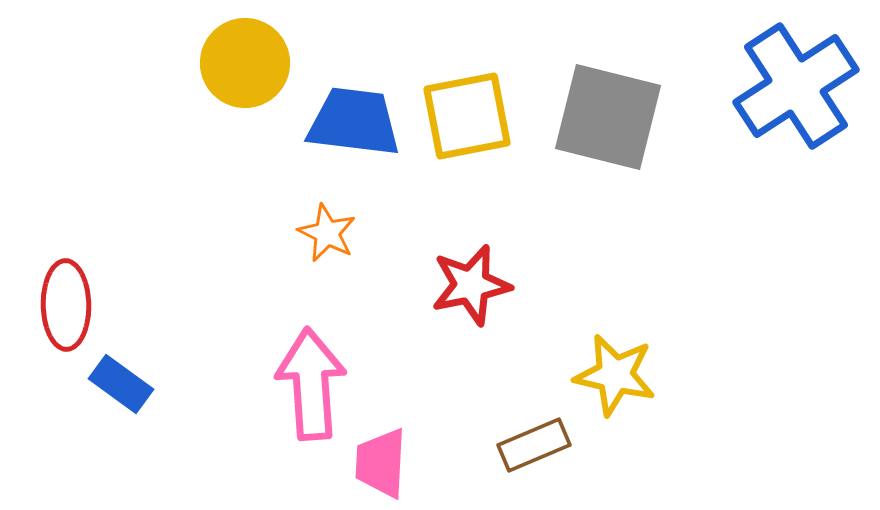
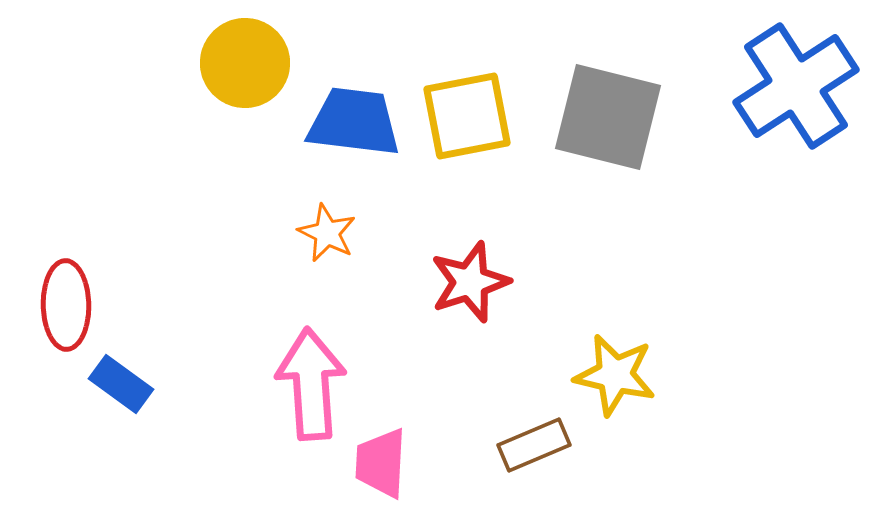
red star: moved 1 px left, 3 px up; rotated 6 degrees counterclockwise
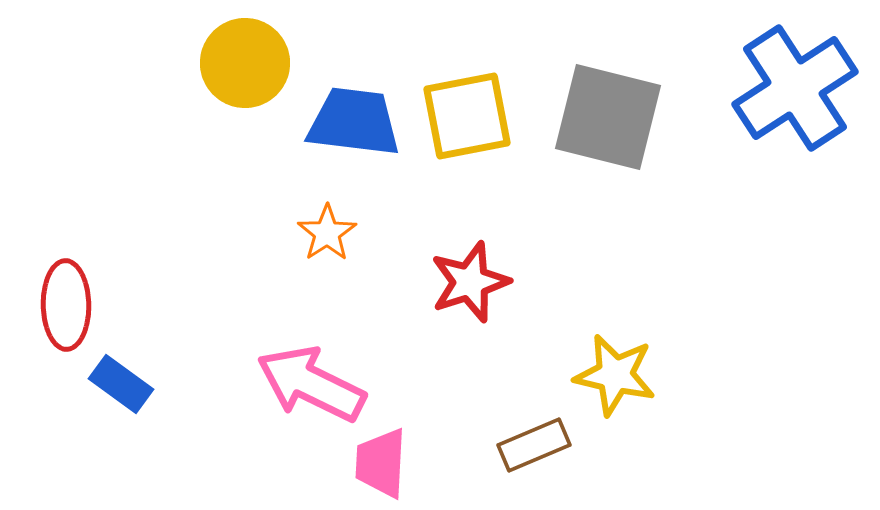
blue cross: moved 1 px left, 2 px down
orange star: rotated 12 degrees clockwise
pink arrow: rotated 60 degrees counterclockwise
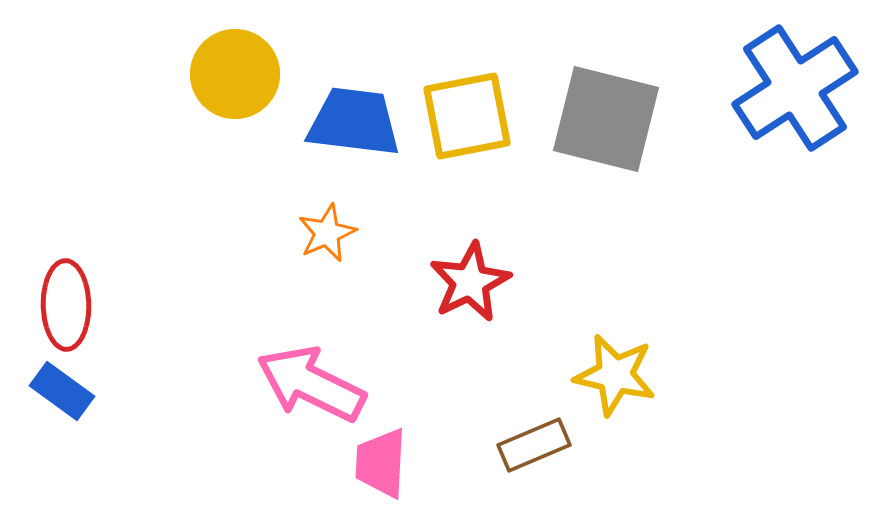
yellow circle: moved 10 px left, 11 px down
gray square: moved 2 px left, 2 px down
orange star: rotated 10 degrees clockwise
red star: rotated 8 degrees counterclockwise
blue rectangle: moved 59 px left, 7 px down
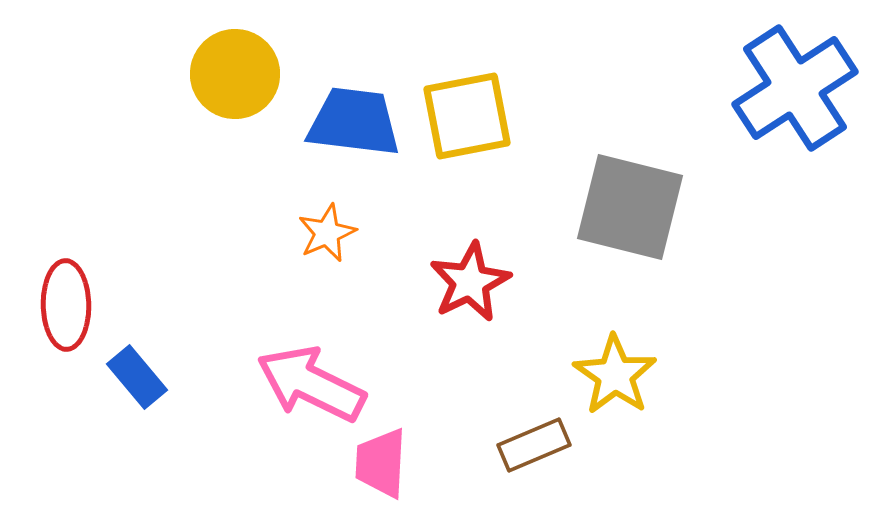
gray square: moved 24 px right, 88 px down
yellow star: rotated 22 degrees clockwise
blue rectangle: moved 75 px right, 14 px up; rotated 14 degrees clockwise
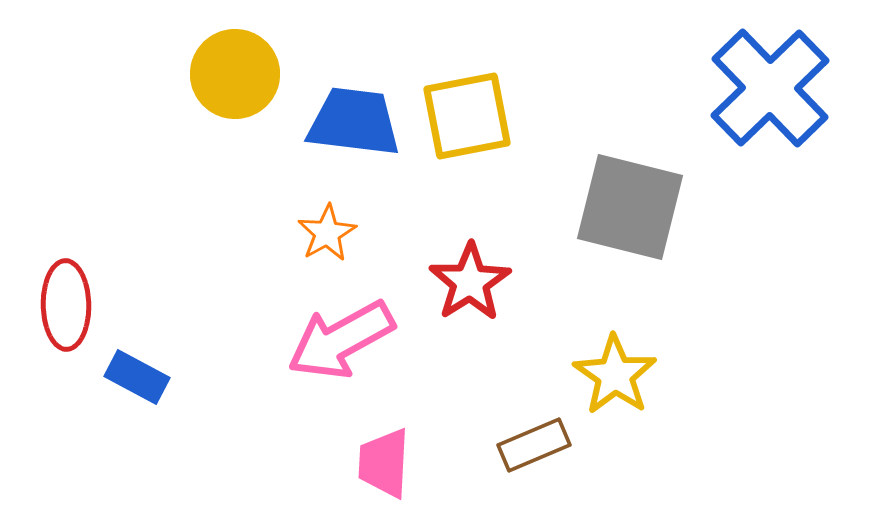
blue cross: moved 25 px left; rotated 11 degrees counterclockwise
orange star: rotated 6 degrees counterclockwise
red star: rotated 6 degrees counterclockwise
blue rectangle: rotated 22 degrees counterclockwise
pink arrow: moved 30 px right, 44 px up; rotated 55 degrees counterclockwise
pink trapezoid: moved 3 px right
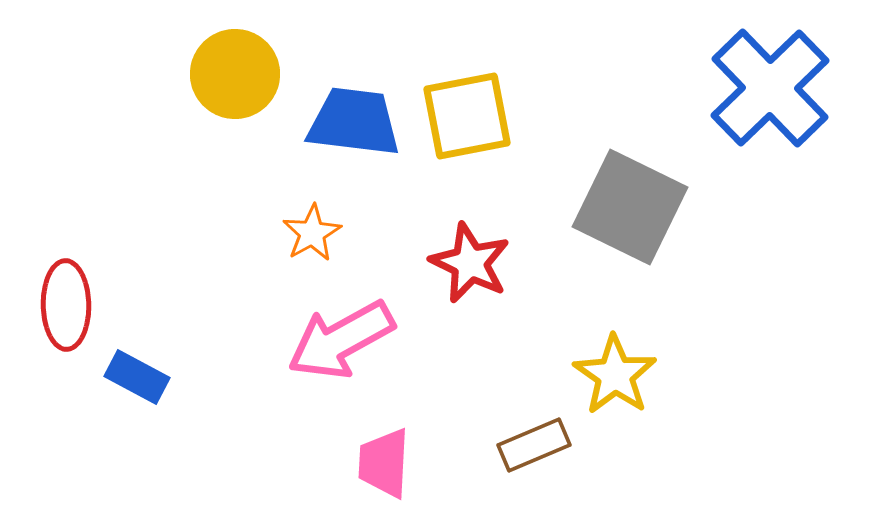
gray square: rotated 12 degrees clockwise
orange star: moved 15 px left
red star: moved 19 px up; rotated 14 degrees counterclockwise
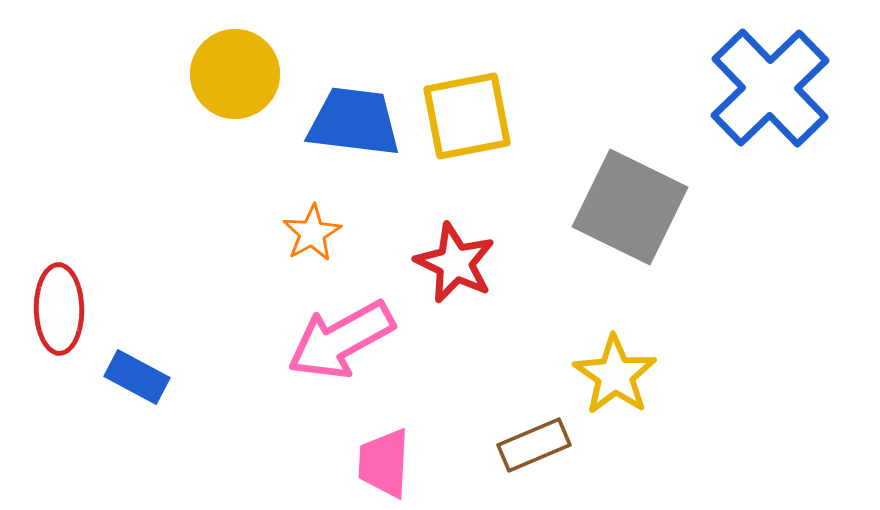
red star: moved 15 px left
red ellipse: moved 7 px left, 4 px down
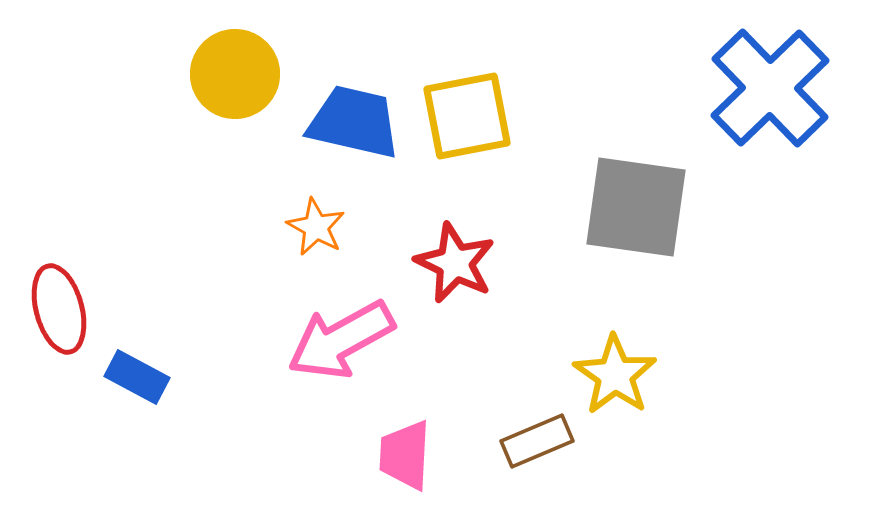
blue trapezoid: rotated 6 degrees clockwise
gray square: moved 6 px right; rotated 18 degrees counterclockwise
orange star: moved 4 px right, 6 px up; rotated 14 degrees counterclockwise
red ellipse: rotated 14 degrees counterclockwise
brown rectangle: moved 3 px right, 4 px up
pink trapezoid: moved 21 px right, 8 px up
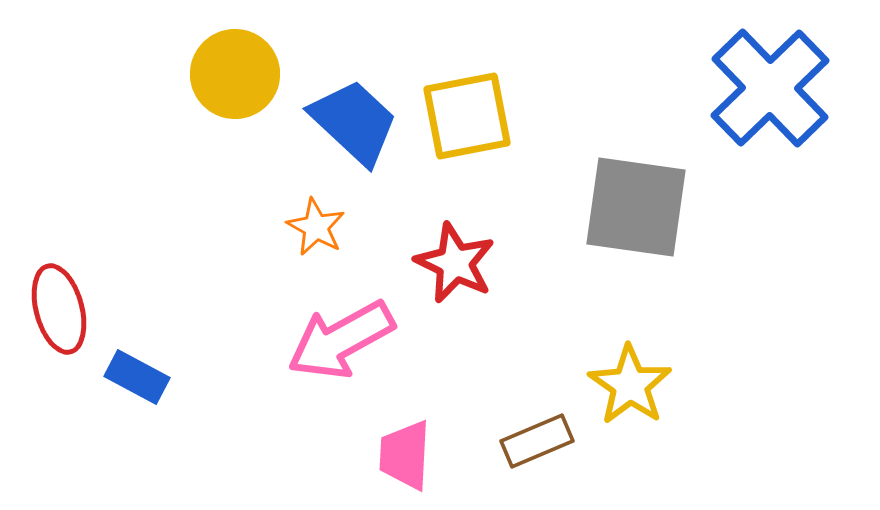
blue trapezoid: rotated 30 degrees clockwise
yellow star: moved 15 px right, 10 px down
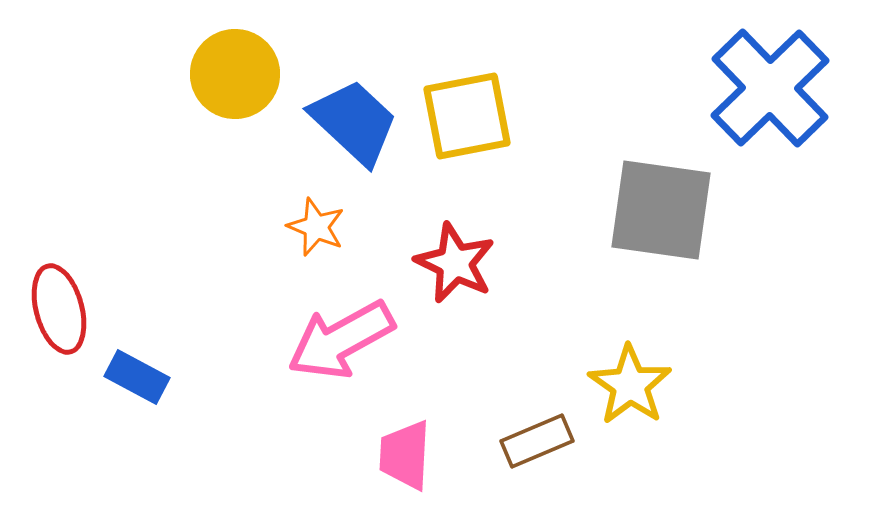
gray square: moved 25 px right, 3 px down
orange star: rotated 6 degrees counterclockwise
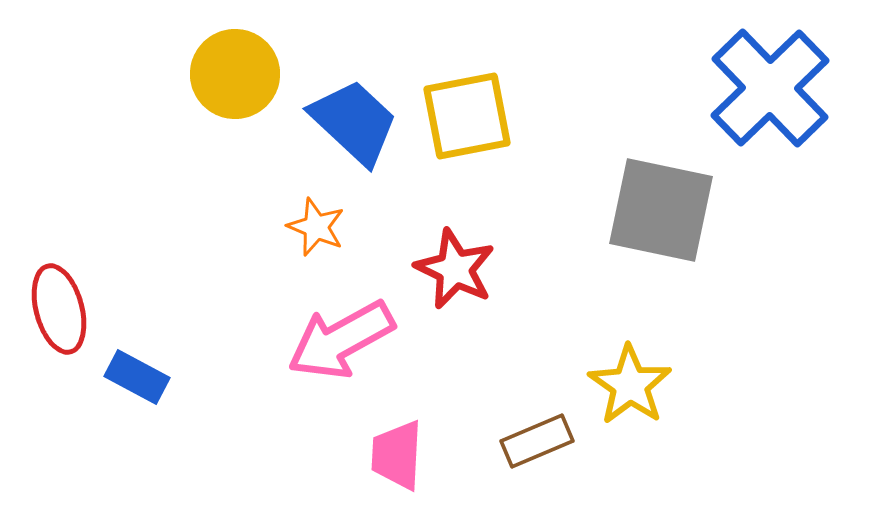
gray square: rotated 4 degrees clockwise
red star: moved 6 px down
pink trapezoid: moved 8 px left
